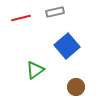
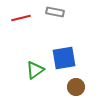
gray rectangle: rotated 24 degrees clockwise
blue square: moved 3 px left, 12 px down; rotated 30 degrees clockwise
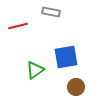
gray rectangle: moved 4 px left
red line: moved 3 px left, 8 px down
blue square: moved 2 px right, 1 px up
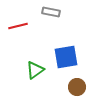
brown circle: moved 1 px right
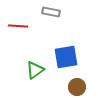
red line: rotated 18 degrees clockwise
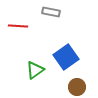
blue square: rotated 25 degrees counterclockwise
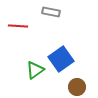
blue square: moved 5 px left, 2 px down
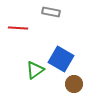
red line: moved 2 px down
blue square: rotated 25 degrees counterclockwise
brown circle: moved 3 px left, 3 px up
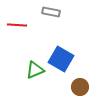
red line: moved 1 px left, 3 px up
green triangle: rotated 12 degrees clockwise
brown circle: moved 6 px right, 3 px down
